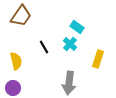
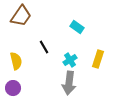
cyan cross: moved 16 px down; rotated 16 degrees clockwise
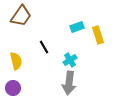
cyan rectangle: rotated 56 degrees counterclockwise
yellow rectangle: moved 24 px up; rotated 36 degrees counterclockwise
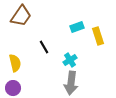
yellow rectangle: moved 1 px down
yellow semicircle: moved 1 px left, 2 px down
gray arrow: moved 2 px right
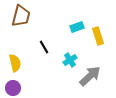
brown trapezoid: rotated 20 degrees counterclockwise
gray arrow: moved 19 px right, 7 px up; rotated 140 degrees counterclockwise
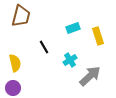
cyan rectangle: moved 4 px left, 1 px down
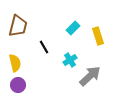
brown trapezoid: moved 3 px left, 10 px down
cyan rectangle: rotated 24 degrees counterclockwise
purple circle: moved 5 px right, 3 px up
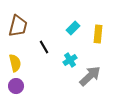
yellow rectangle: moved 2 px up; rotated 24 degrees clockwise
purple circle: moved 2 px left, 1 px down
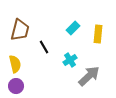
brown trapezoid: moved 2 px right, 4 px down
yellow semicircle: moved 1 px down
gray arrow: moved 1 px left
